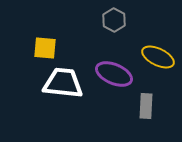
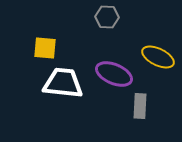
gray hexagon: moved 7 px left, 3 px up; rotated 25 degrees counterclockwise
gray rectangle: moved 6 px left
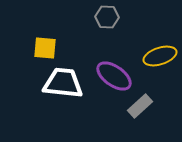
yellow ellipse: moved 2 px right, 1 px up; rotated 44 degrees counterclockwise
purple ellipse: moved 2 px down; rotated 12 degrees clockwise
gray rectangle: rotated 45 degrees clockwise
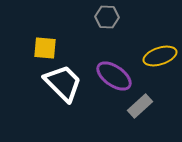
white trapezoid: rotated 39 degrees clockwise
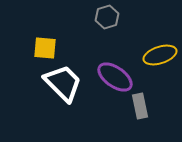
gray hexagon: rotated 20 degrees counterclockwise
yellow ellipse: moved 1 px up
purple ellipse: moved 1 px right, 1 px down
gray rectangle: rotated 60 degrees counterclockwise
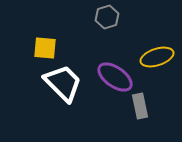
yellow ellipse: moved 3 px left, 2 px down
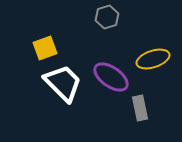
yellow square: rotated 25 degrees counterclockwise
yellow ellipse: moved 4 px left, 2 px down
purple ellipse: moved 4 px left
gray rectangle: moved 2 px down
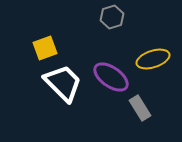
gray hexagon: moved 5 px right
gray rectangle: rotated 20 degrees counterclockwise
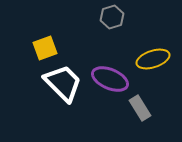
purple ellipse: moved 1 px left, 2 px down; rotated 12 degrees counterclockwise
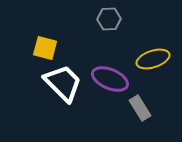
gray hexagon: moved 3 px left, 2 px down; rotated 15 degrees clockwise
yellow square: rotated 35 degrees clockwise
